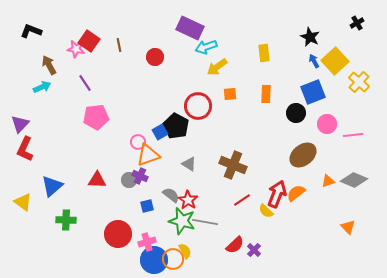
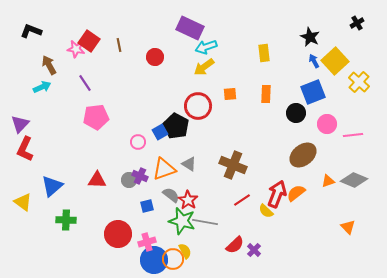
yellow arrow at (217, 67): moved 13 px left
orange triangle at (148, 155): moved 16 px right, 14 px down
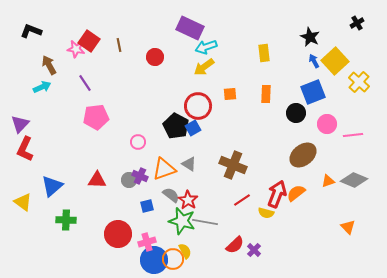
blue square at (160, 132): moved 33 px right, 4 px up
yellow semicircle at (266, 211): moved 2 px down; rotated 28 degrees counterclockwise
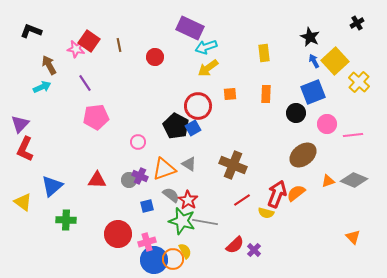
yellow arrow at (204, 67): moved 4 px right, 1 px down
orange triangle at (348, 227): moved 5 px right, 10 px down
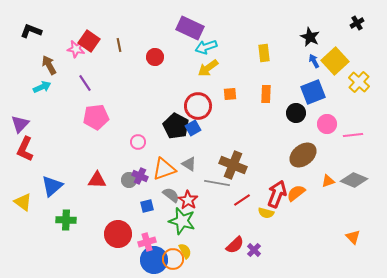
gray line at (205, 222): moved 12 px right, 39 px up
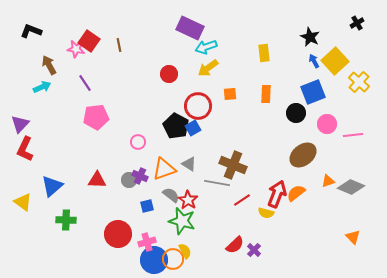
red circle at (155, 57): moved 14 px right, 17 px down
gray diamond at (354, 180): moved 3 px left, 7 px down
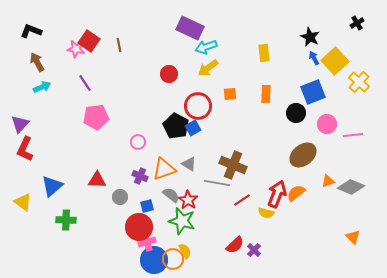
blue arrow at (314, 61): moved 3 px up
brown arrow at (49, 65): moved 12 px left, 3 px up
gray circle at (129, 180): moved 9 px left, 17 px down
red circle at (118, 234): moved 21 px right, 7 px up
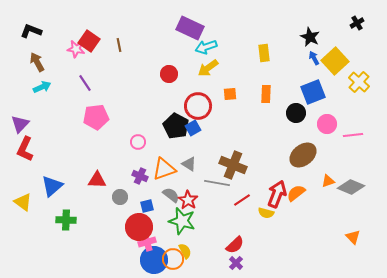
purple cross at (254, 250): moved 18 px left, 13 px down
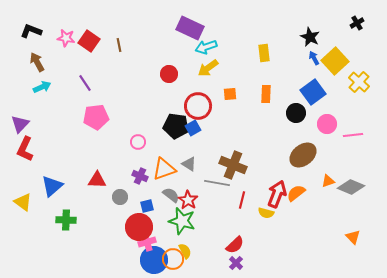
pink star at (76, 49): moved 10 px left, 11 px up
blue square at (313, 92): rotated 15 degrees counterclockwise
black pentagon at (176, 126): rotated 20 degrees counterclockwise
red line at (242, 200): rotated 42 degrees counterclockwise
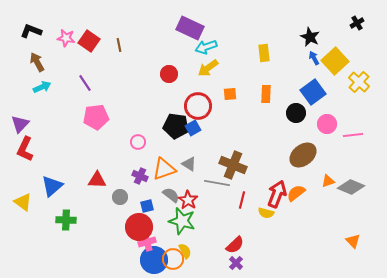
orange triangle at (353, 237): moved 4 px down
